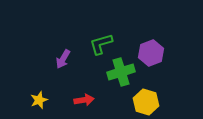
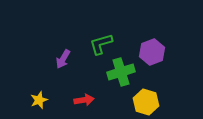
purple hexagon: moved 1 px right, 1 px up
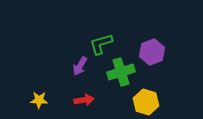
purple arrow: moved 17 px right, 7 px down
yellow star: rotated 24 degrees clockwise
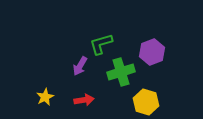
yellow star: moved 6 px right, 3 px up; rotated 30 degrees counterclockwise
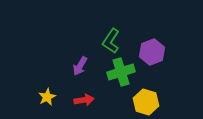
green L-shape: moved 10 px right, 3 px up; rotated 40 degrees counterclockwise
yellow star: moved 2 px right
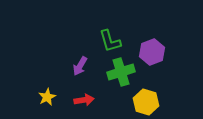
green L-shape: moved 1 px left; rotated 50 degrees counterclockwise
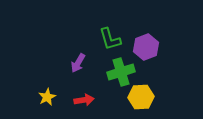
green L-shape: moved 2 px up
purple hexagon: moved 6 px left, 5 px up
purple arrow: moved 2 px left, 3 px up
yellow hexagon: moved 5 px left, 5 px up; rotated 20 degrees counterclockwise
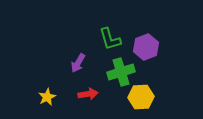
red arrow: moved 4 px right, 6 px up
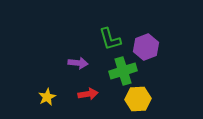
purple arrow: rotated 114 degrees counterclockwise
green cross: moved 2 px right, 1 px up
yellow hexagon: moved 3 px left, 2 px down
